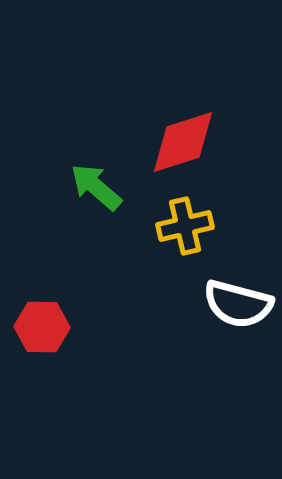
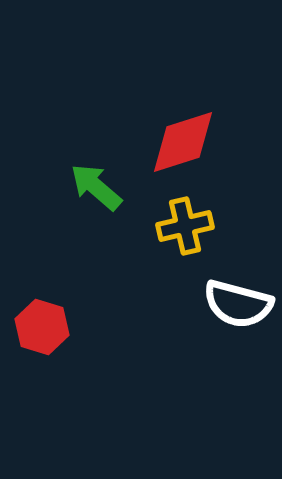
red hexagon: rotated 16 degrees clockwise
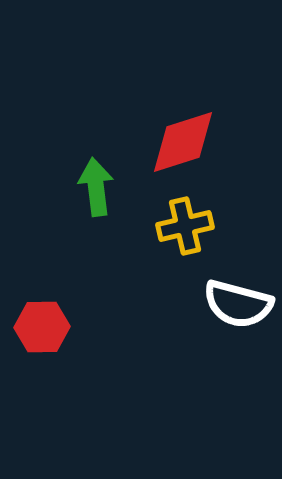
green arrow: rotated 42 degrees clockwise
red hexagon: rotated 18 degrees counterclockwise
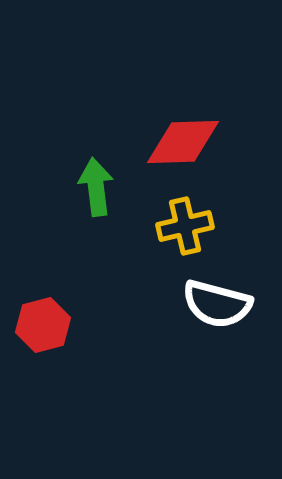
red diamond: rotated 16 degrees clockwise
white semicircle: moved 21 px left
red hexagon: moved 1 px right, 2 px up; rotated 14 degrees counterclockwise
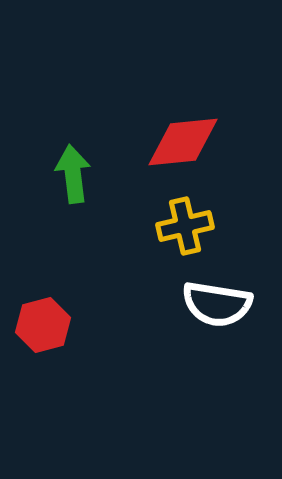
red diamond: rotated 4 degrees counterclockwise
green arrow: moved 23 px left, 13 px up
white semicircle: rotated 6 degrees counterclockwise
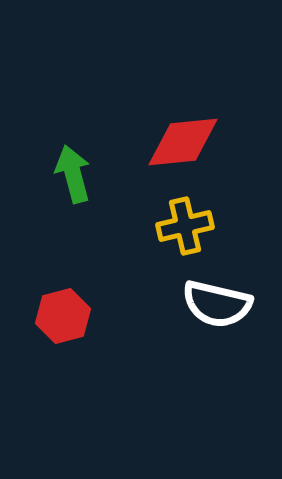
green arrow: rotated 8 degrees counterclockwise
white semicircle: rotated 4 degrees clockwise
red hexagon: moved 20 px right, 9 px up
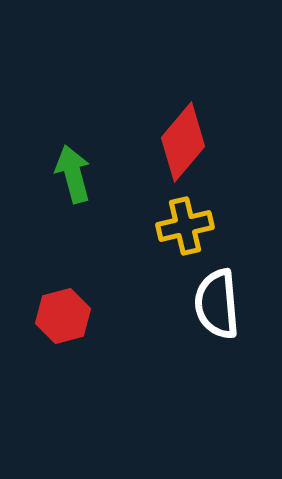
red diamond: rotated 44 degrees counterclockwise
white semicircle: rotated 72 degrees clockwise
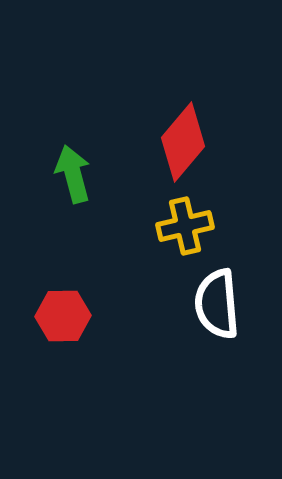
red hexagon: rotated 14 degrees clockwise
